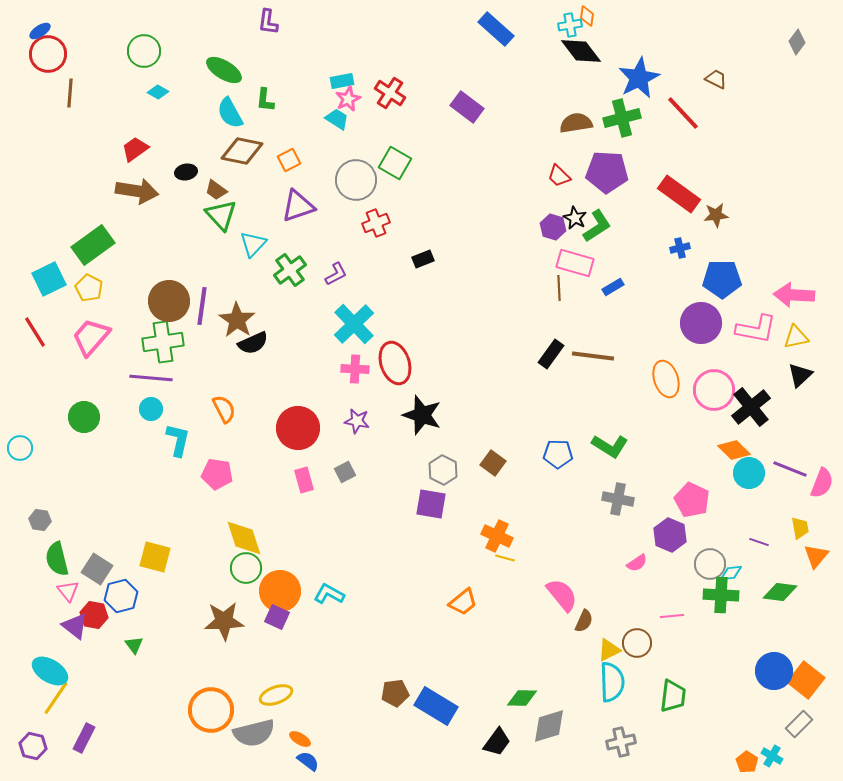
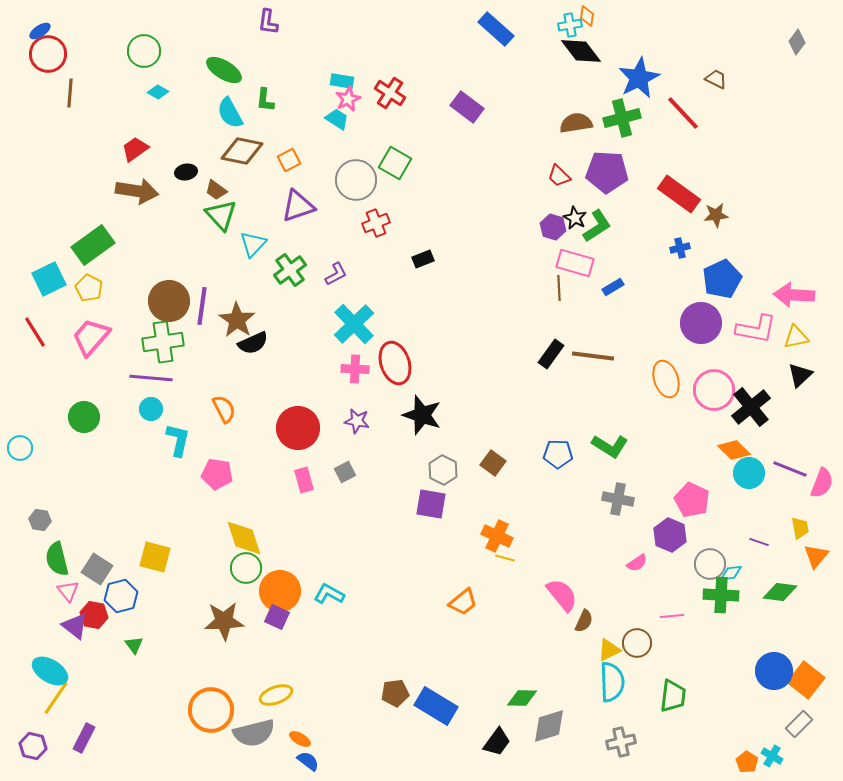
cyan rectangle at (342, 81): rotated 20 degrees clockwise
blue pentagon at (722, 279): rotated 24 degrees counterclockwise
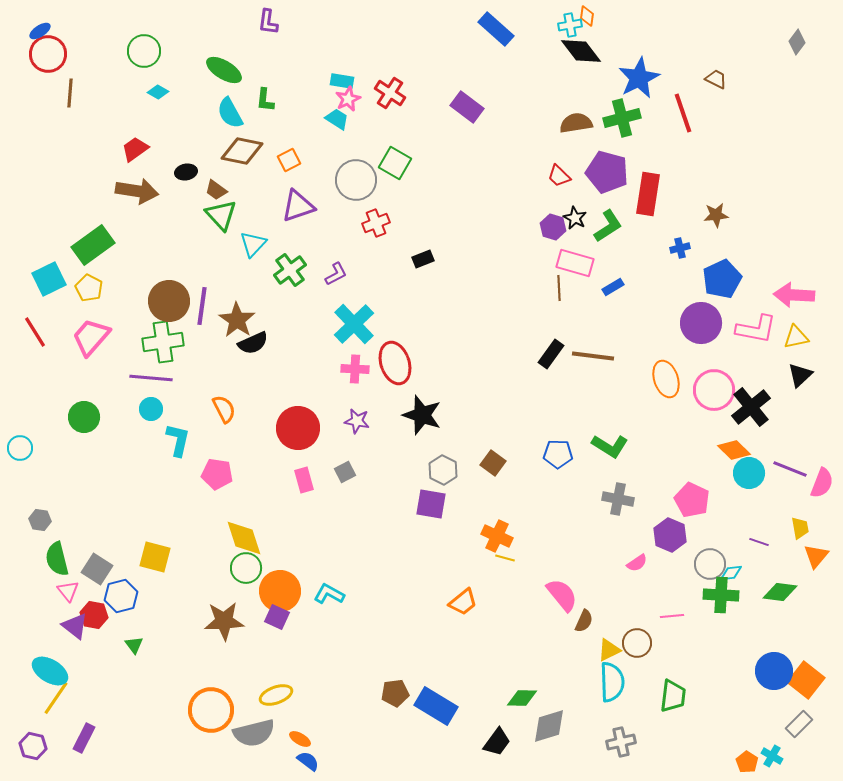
red line at (683, 113): rotated 24 degrees clockwise
purple pentagon at (607, 172): rotated 12 degrees clockwise
red rectangle at (679, 194): moved 31 px left; rotated 63 degrees clockwise
green L-shape at (597, 226): moved 11 px right
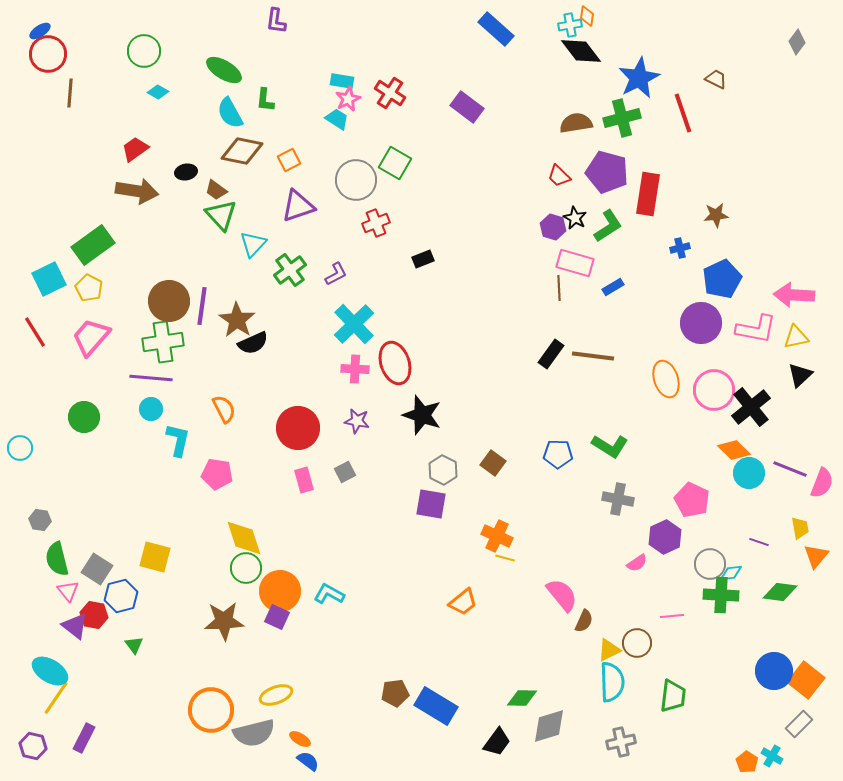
purple L-shape at (268, 22): moved 8 px right, 1 px up
purple hexagon at (670, 535): moved 5 px left, 2 px down; rotated 12 degrees clockwise
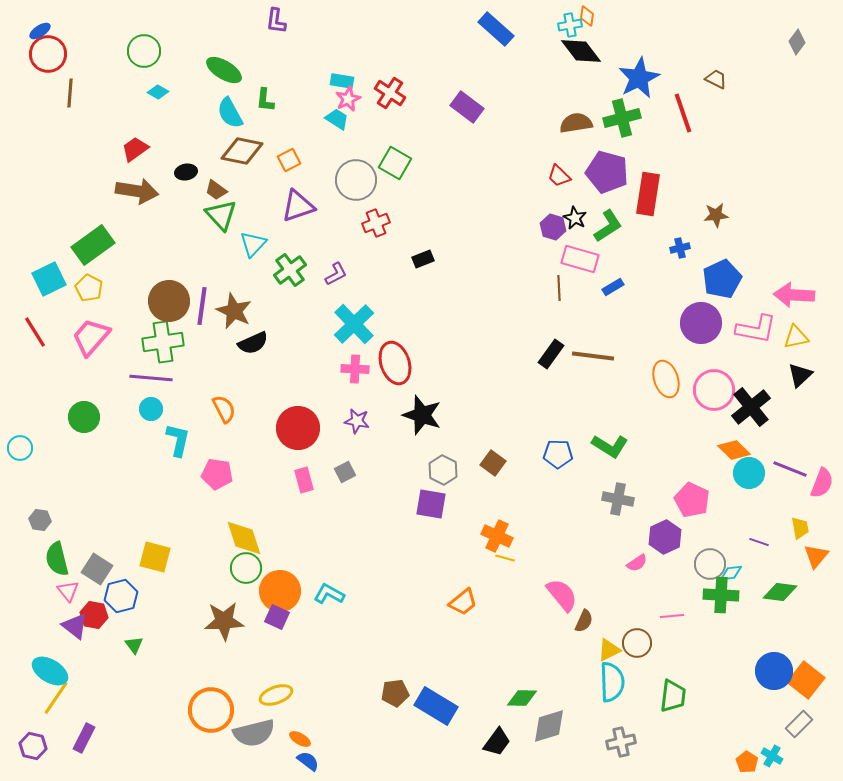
pink rectangle at (575, 263): moved 5 px right, 4 px up
brown star at (237, 320): moved 3 px left, 9 px up; rotated 9 degrees counterclockwise
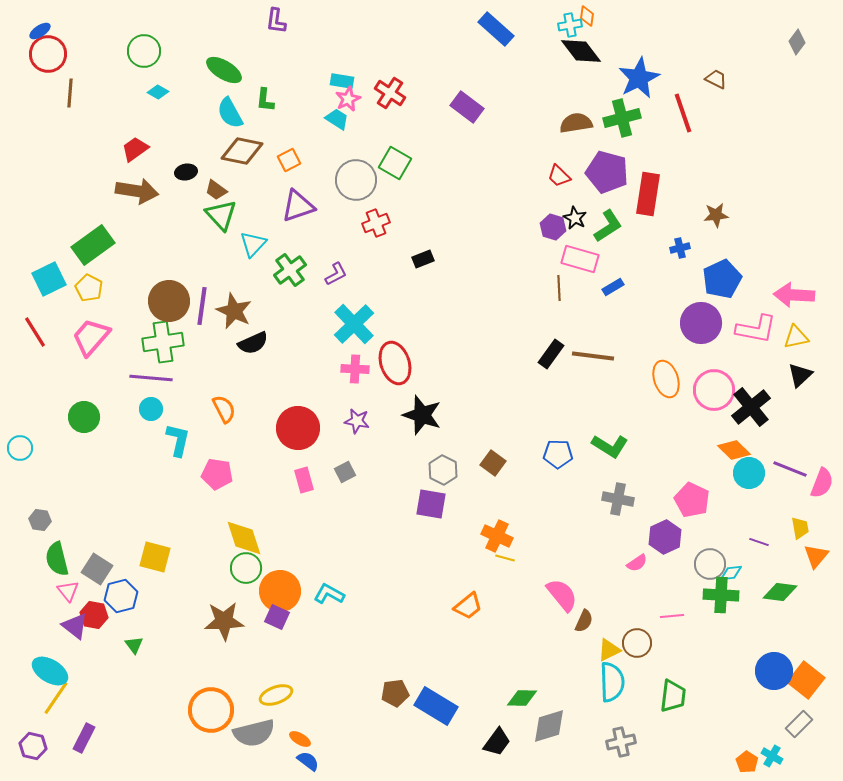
orange trapezoid at (463, 602): moved 5 px right, 4 px down
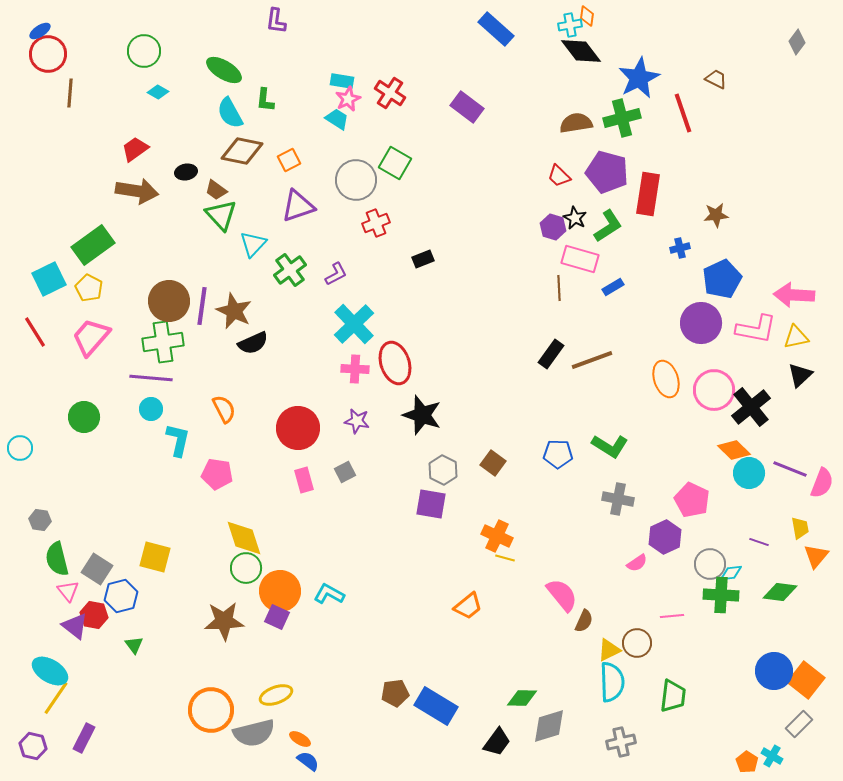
brown line at (593, 356): moved 1 px left, 4 px down; rotated 27 degrees counterclockwise
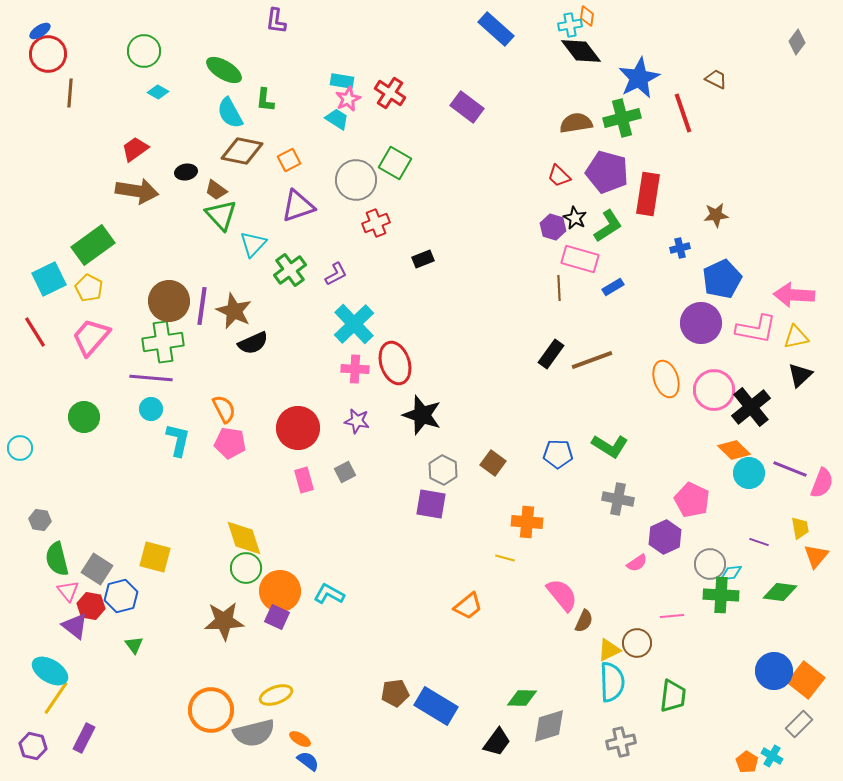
pink pentagon at (217, 474): moved 13 px right, 31 px up
orange cross at (497, 536): moved 30 px right, 14 px up; rotated 20 degrees counterclockwise
red hexagon at (94, 615): moved 3 px left, 9 px up
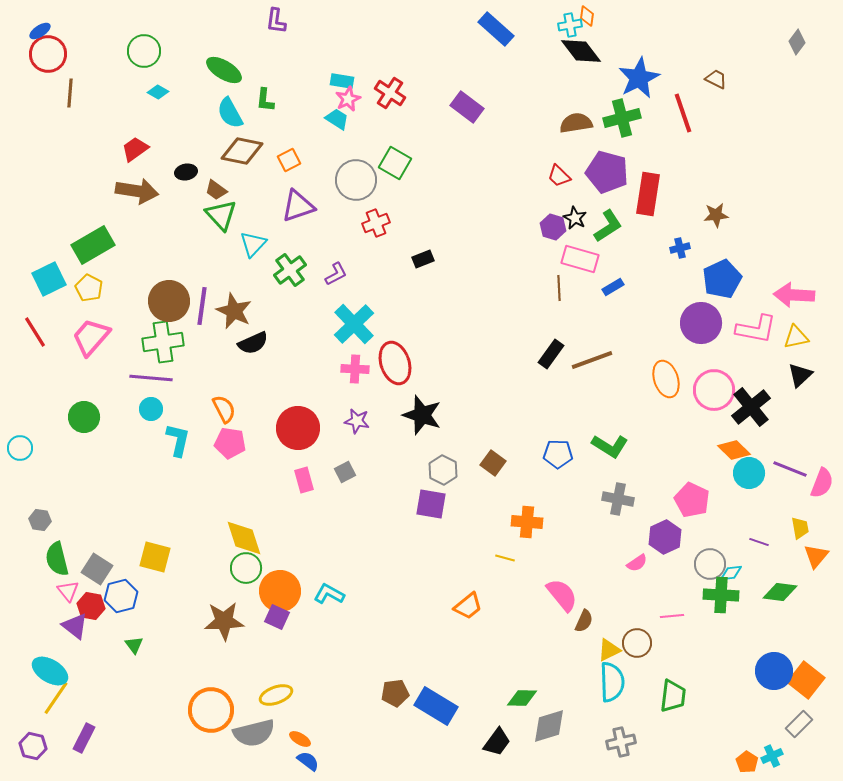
green rectangle at (93, 245): rotated 6 degrees clockwise
cyan cross at (772, 756): rotated 35 degrees clockwise
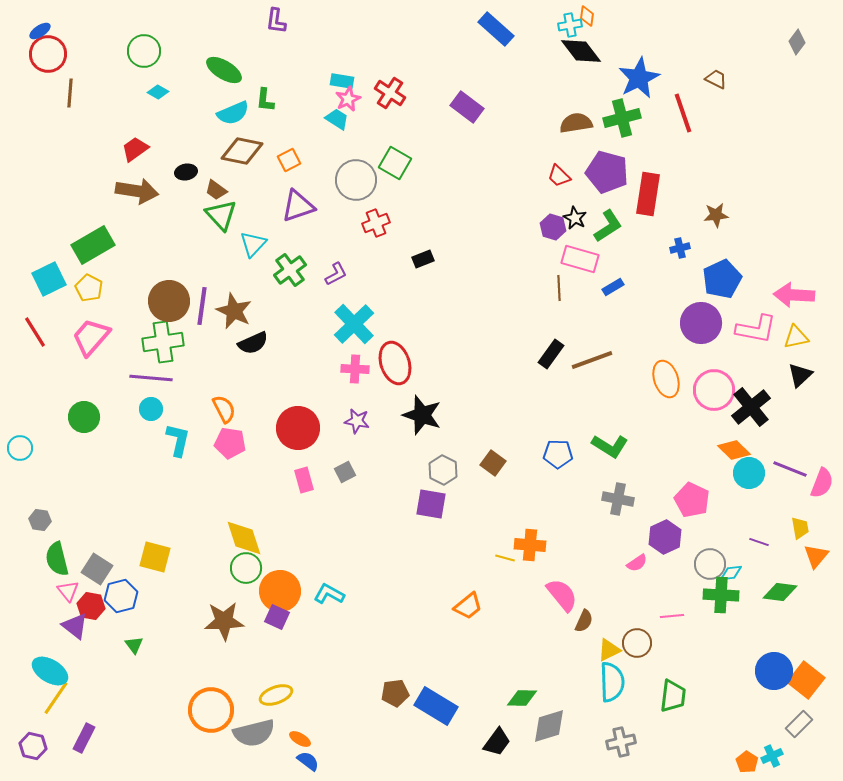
cyan semicircle at (230, 113): moved 3 px right; rotated 84 degrees counterclockwise
orange cross at (527, 522): moved 3 px right, 23 px down
